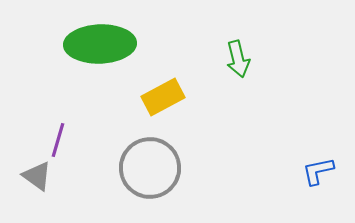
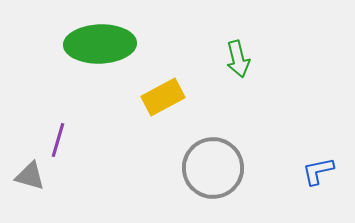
gray circle: moved 63 px right
gray triangle: moved 7 px left; rotated 20 degrees counterclockwise
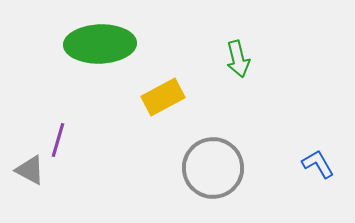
blue L-shape: moved 7 px up; rotated 72 degrees clockwise
gray triangle: moved 6 px up; rotated 12 degrees clockwise
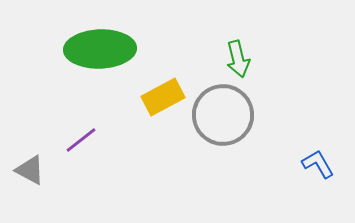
green ellipse: moved 5 px down
purple line: moved 23 px right; rotated 36 degrees clockwise
gray circle: moved 10 px right, 53 px up
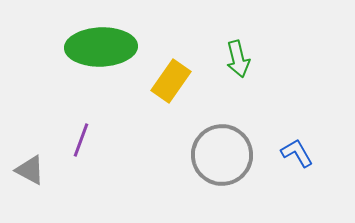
green ellipse: moved 1 px right, 2 px up
yellow rectangle: moved 8 px right, 16 px up; rotated 27 degrees counterclockwise
gray circle: moved 1 px left, 40 px down
purple line: rotated 32 degrees counterclockwise
blue L-shape: moved 21 px left, 11 px up
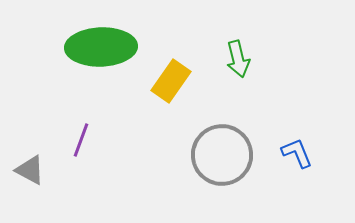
blue L-shape: rotated 8 degrees clockwise
